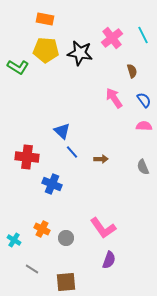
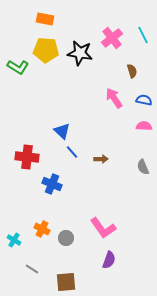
blue semicircle: rotated 42 degrees counterclockwise
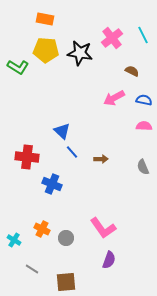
brown semicircle: rotated 48 degrees counterclockwise
pink arrow: rotated 85 degrees counterclockwise
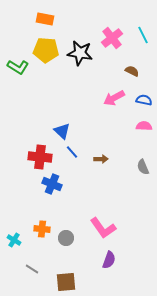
red cross: moved 13 px right
orange cross: rotated 21 degrees counterclockwise
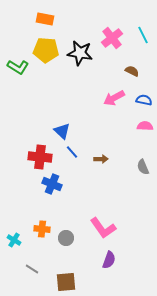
pink semicircle: moved 1 px right
